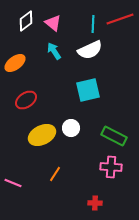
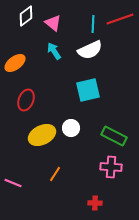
white diamond: moved 5 px up
red ellipse: rotated 35 degrees counterclockwise
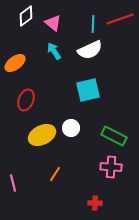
pink line: rotated 54 degrees clockwise
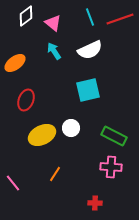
cyan line: moved 3 px left, 7 px up; rotated 24 degrees counterclockwise
pink line: rotated 24 degrees counterclockwise
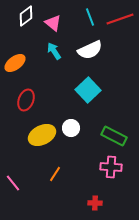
cyan square: rotated 30 degrees counterclockwise
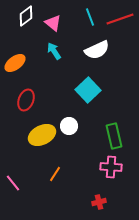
white semicircle: moved 7 px right
white circle: moved 2 px left, 2 px up
green rectangle: rotated 50 degrees clockwise
red cross: moved 4 px right, 1 px up; rotated 16 degrees counterclockwise
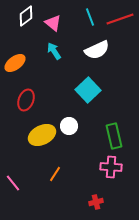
red cross: moved 3 px left
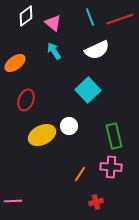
orange line: moved 25 px right
pink line: moved 18 px down; rotated 54 degrees counterclockwise
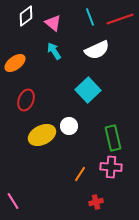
green rectangle: moved 1 px left, 2 px down
pink line: rotated 60 degrees clockwise
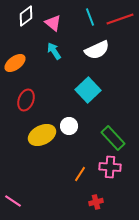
green rectangle: rotated 30 degrees counterclockwise
pink cross: moved 1 px left
pink line: rotated 24 degrees counterclockwise
